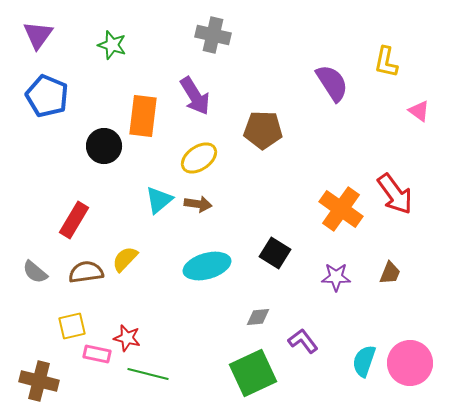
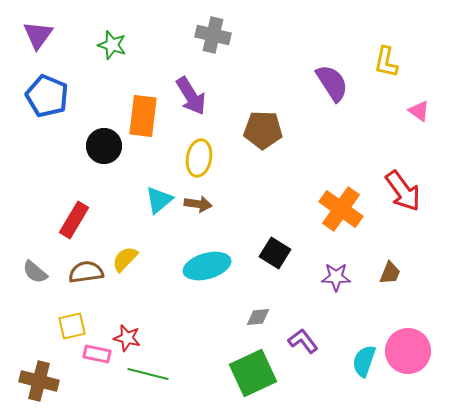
purple arrow: moved 4 px left
yellow ellipse: rotated 45 degrees counterclockwise
red arrow: moved 8 px right, 3 px up
pink circle: moved 2 px left, 12 px up
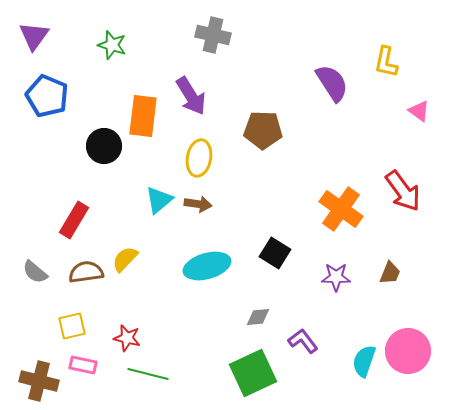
purple triangle: moved 4 px left, 1 px down
pink rectangle: moved 14 px left, 11 px down
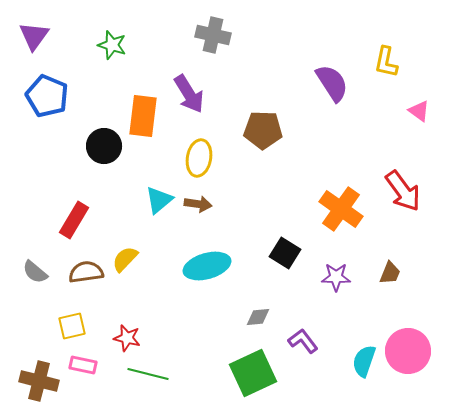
purple arrow: moved 2 px left, 2 px up
black square: moved 10 px right
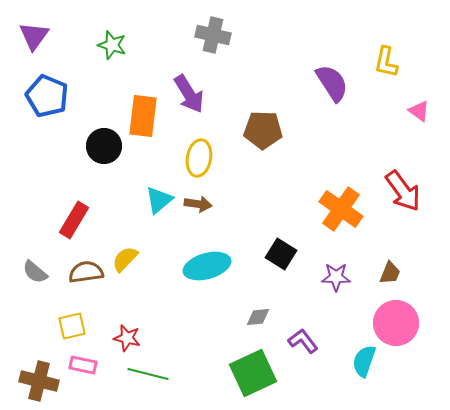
black square: moved 4 px left, 1 px down
pink circle: moved 12 px left, 28 px up
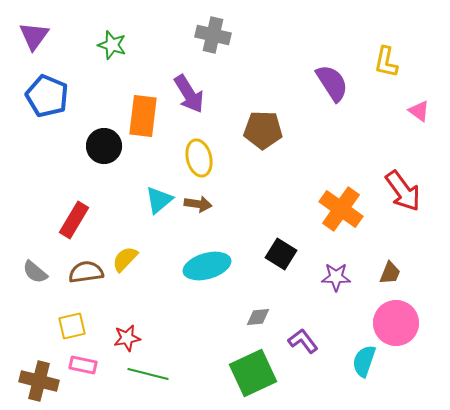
yellow ellipse: rotated 24 degrees counterclockwise
red star: rotated 24 degrees counterclockwise
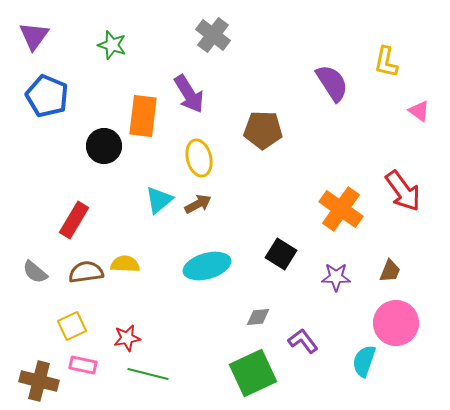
gray cross: rotated 24 degrees clockwise
brown arrow: rotated 36 degrees counterclockwise
yellow semicircle: moved 5 px down; rotated 48 degrees clockwise
brown trapezoid: moved 2 px up
yellow square: rotated 12 degrees counterclockwise
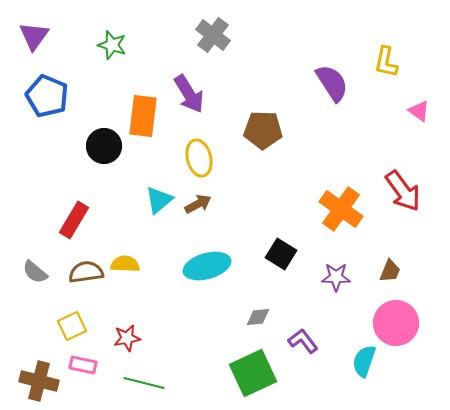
green line: moved 4 px left, 9 px down
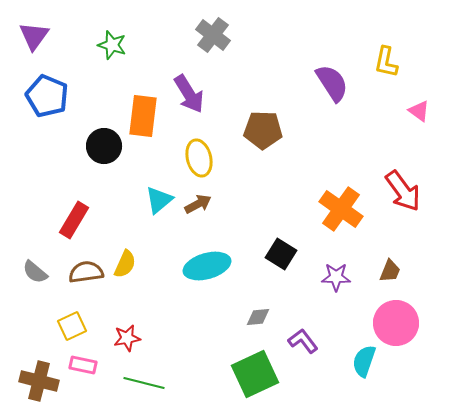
yellow semicircle: rotated 112 degrees clockwise
green square: moved 2 px right, 1 px down
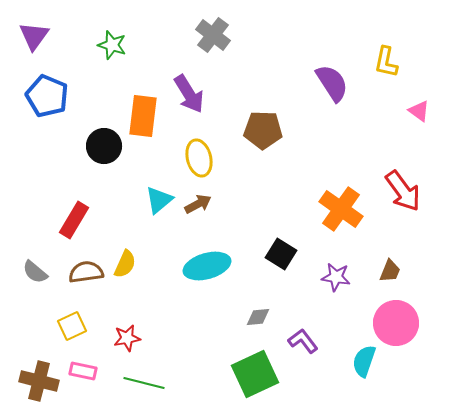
purple star: rotated 8 degrees clockwise
pink rectangle: moved 6 px down
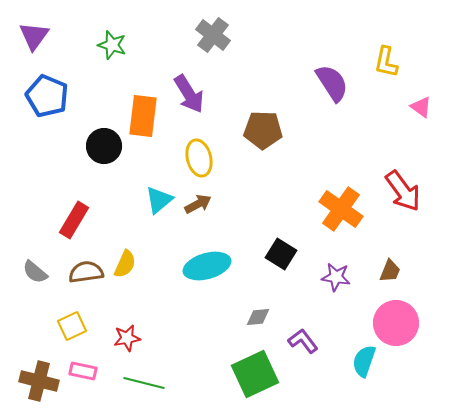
pink triangle: moved 2 px right, 4 px up
